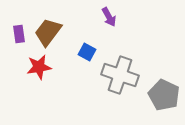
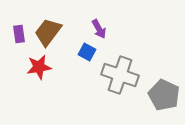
purple arrow: moved 10 px left, 12 px down
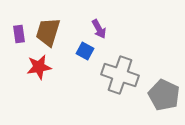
brown trapezoid: rotated 20 degrees counterclockwise
blue square: moved 2 px left, 1 px up
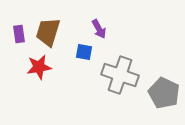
blue square: moved 1 px left, 1 px down; rotated 18 degrees counterclockwise
gray pentagon: moved 2 px up
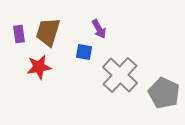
gray cross: rotated 24 degrees clockwise
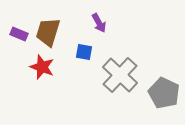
purple arrow: moved 6 px up
purple rectangle: rotated 60 degrees counterclockwise
red star: moved 3 px right; rotated 30 degrees clockwise
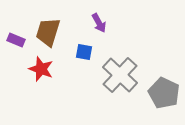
purple rectangle: moved 3 px left, 6 px down
red star: moved 1 px left, 2 px down
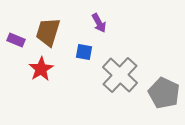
red star: rotated 20 degrees clockwise
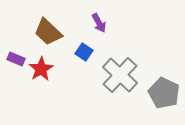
brown trapezoid: rotated 64 degrees counterclockwise
purple rectangle: moved 19 px down
blue square: rotated 24 degrees clockwise
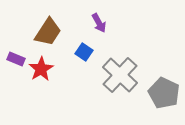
brown trapezoid: rotated 100 degrees counterclockwise
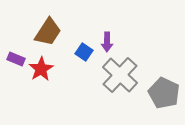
purple arrow: moved 8 px right, 19 px down; rotated 30 degrees clockwise
